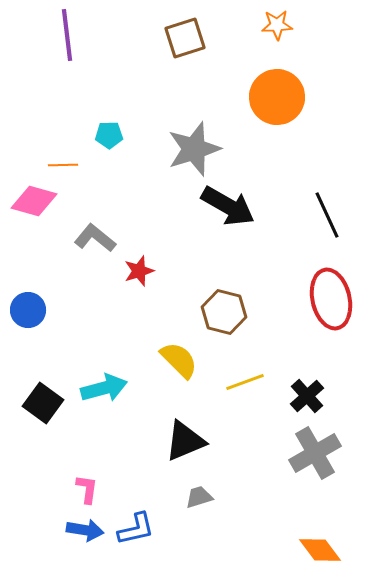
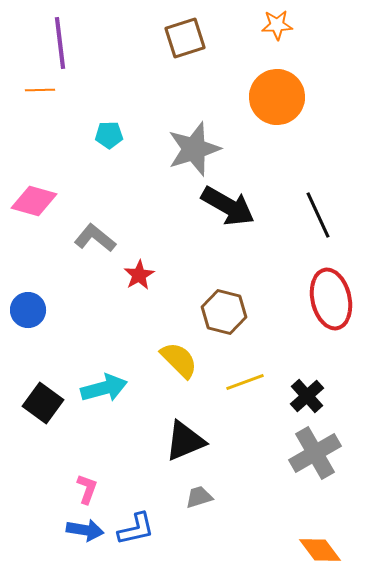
purple line: moved 7 px left, 8 px down
orange line: moved 23 px left, 75 px up
black line: moved 9 px left
red star: moved 4 px down; rotated 12 degrees counterclockwise
pink L-shape: rotated 12 degrees clockwise
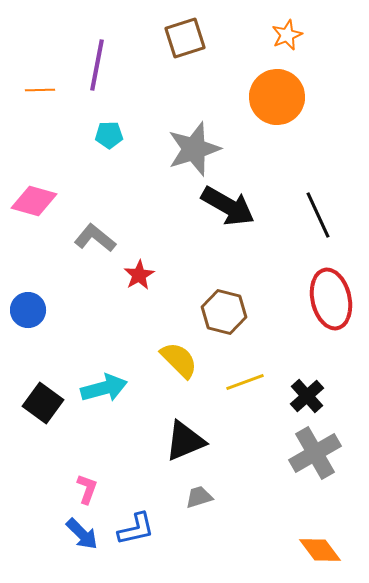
orange star: moved 10 px right, 10 px down; rotated 20 degrees counterclockwise
purple line: moved 37 px right, 22 px down; rotated 18 degrees clockwise
blue arrow: moved 3 px left, 4 px down; rotated 36 degrees clockwise
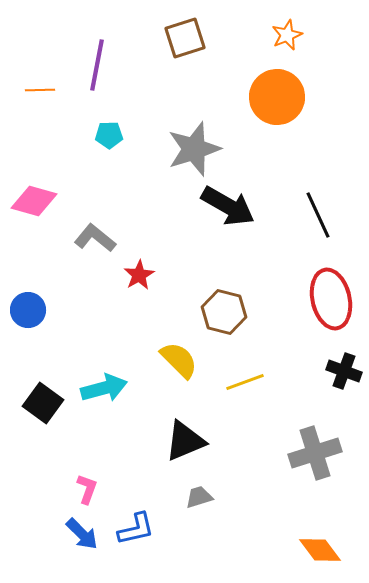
black cross: moved 37 px right, 25 px up; rotated 28 degrees counterclockwise
gray cross: rotated 12 degrees clockwise
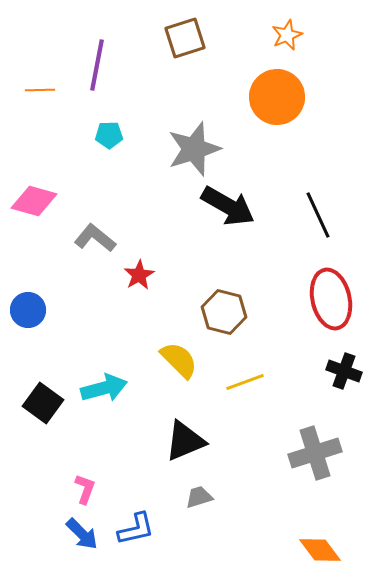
pink L-shape: moved 2 px left
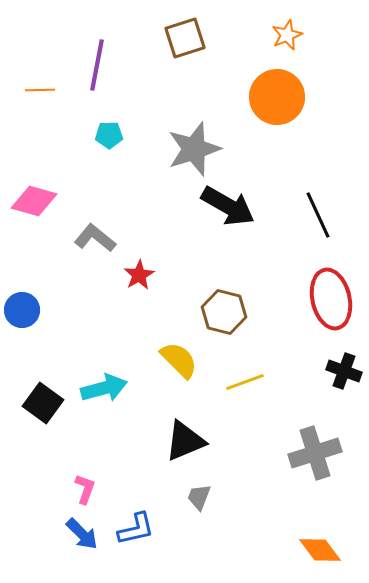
blue circle: moved 6 px left
gray trapezoid: rotated 52 degrees counterclockwise
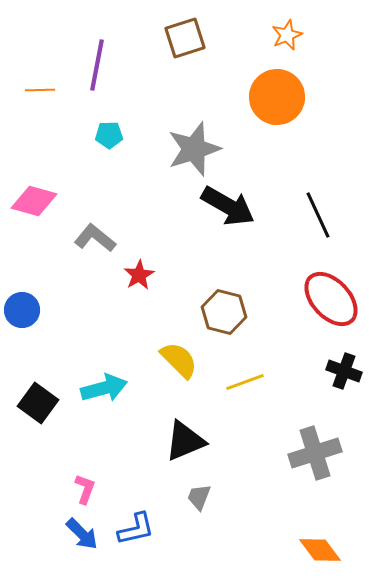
red ellipse: rotated 30 degrees counterclockwise
black square: moved 5 px left
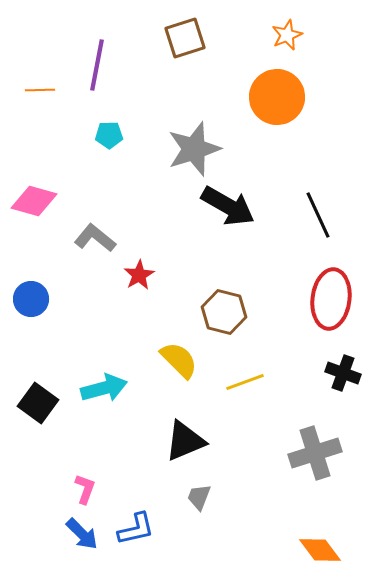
red ellipse: rotated 50 degrees clockwise
blue circle: moved 9 px right, 11 px up
black cross: moved 1 px left, 2 px down
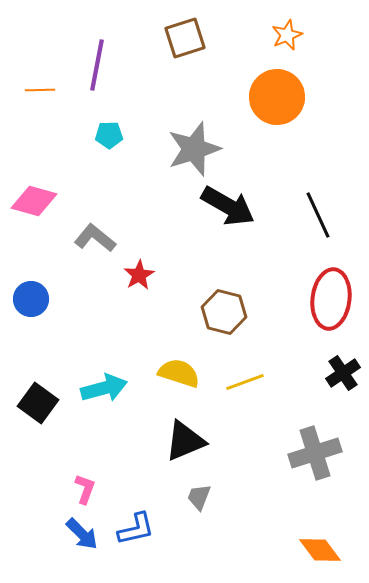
yellow semicircle: moved 13 px down; rotated 27 degrees counterclockwise
black cross: rotated 36 degrees clockwise
